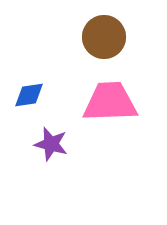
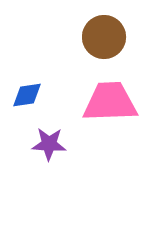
blue diamond: moved 2 px left
purple star: moved 2 px left; rotated 12 degrees counterclockwise
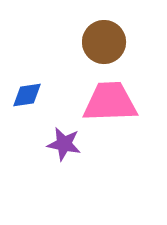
brown circle: moved 5 px down
purple star: moved 15 px right; rotated 8 degrees clockwise
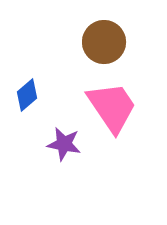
blue diamond: rotated 32 degrees counterclockwise
pink trapezoid: moved 2 px right, 5 px down; rotated 58 degrees clockwise
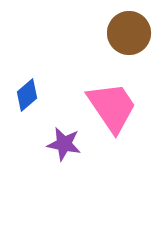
brown circle: moved 25 px right, 9 px up
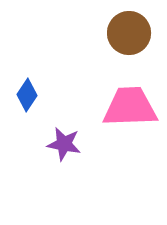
blue diamond: rotated 16 degrees counterclockwise
pink trapezoid: moved 18 px right; rotated 58 degrees counterclockwise
